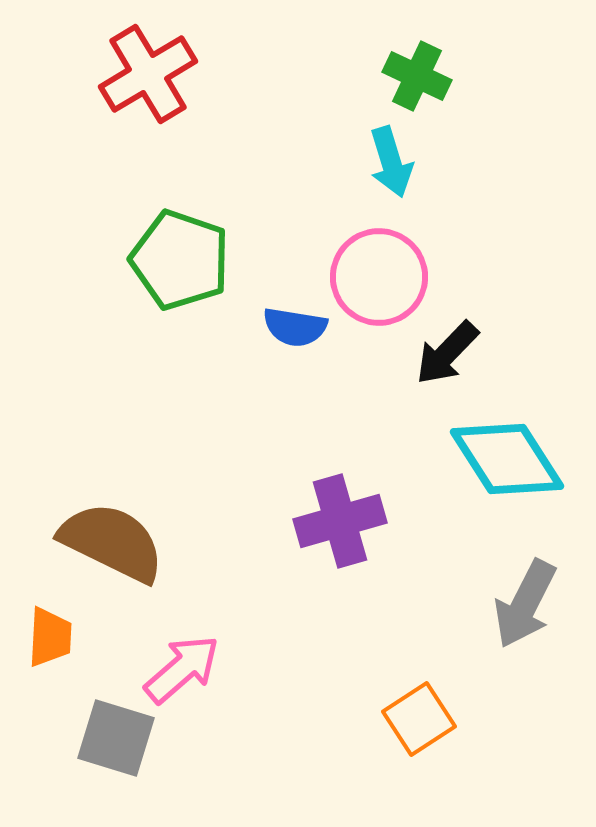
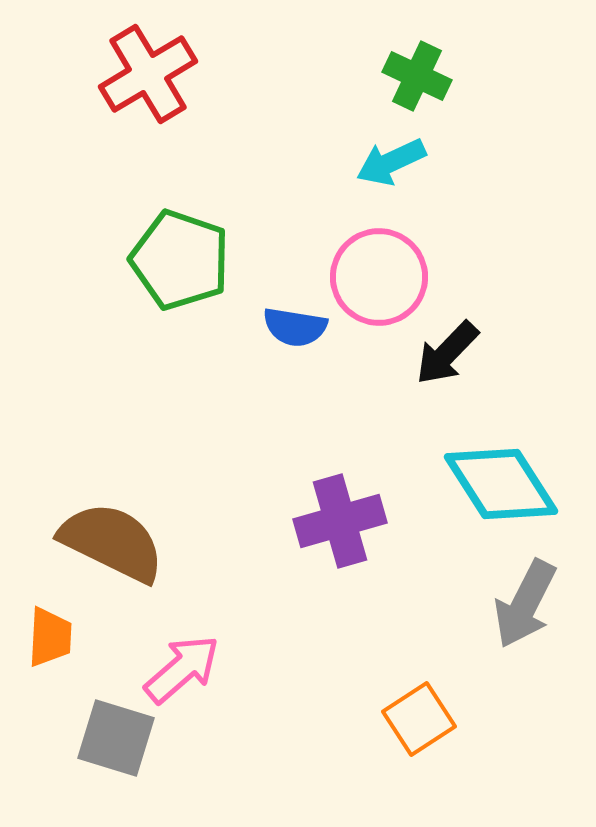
cyan arrow: rotated 82 degrees clockwise
cyan diamond: moved 6 px left, 25 px down
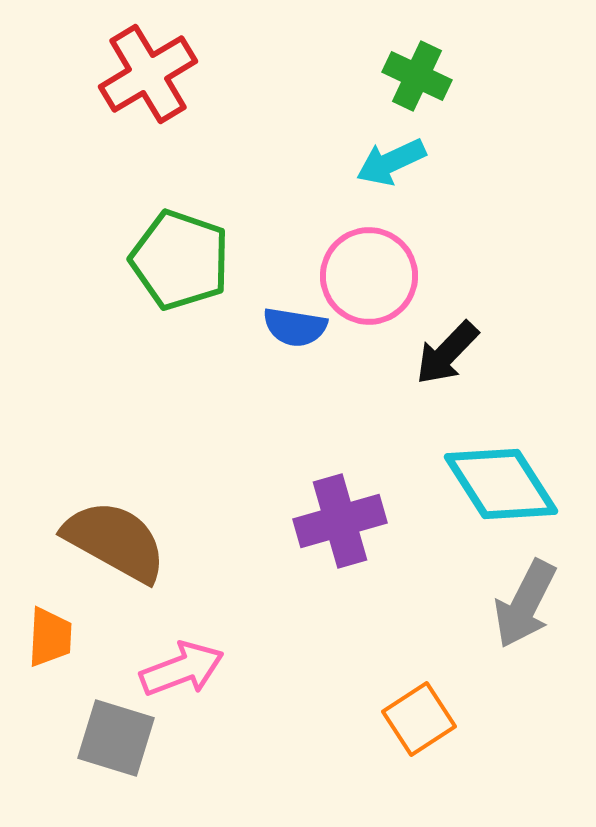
pink circle: moved 10 px left, 1 px up
brown semicircle: moved 3 px right, 1 px up; rotated 3 degrees clockwise
pink arrow: rotated 20 degrees clockwise
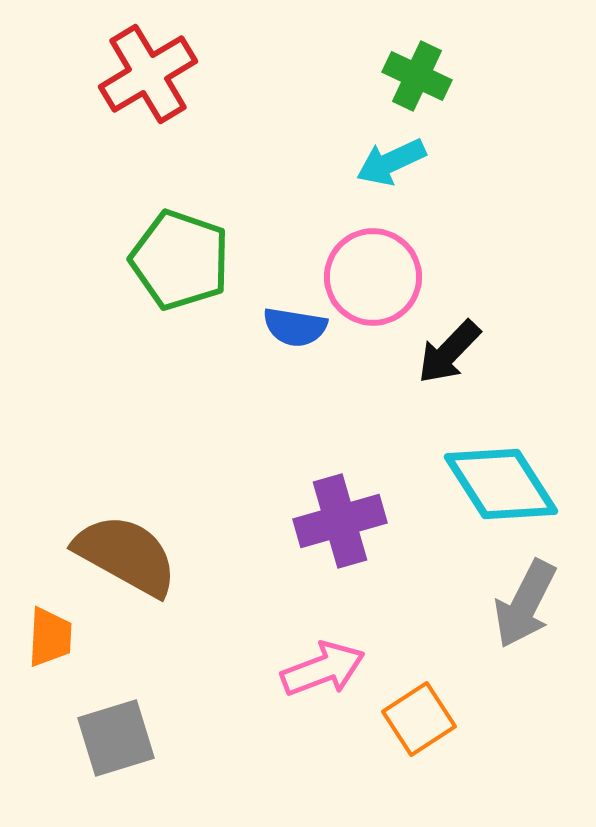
pink circle: moved 4 px right, 1 px down
black arrow: moved 2 px right, 1 px up
brown semicircle: moved 11 px right, 14 px down
pink arrow: moved 141 px right
gray square: rotated 34 degrees counterclockwise
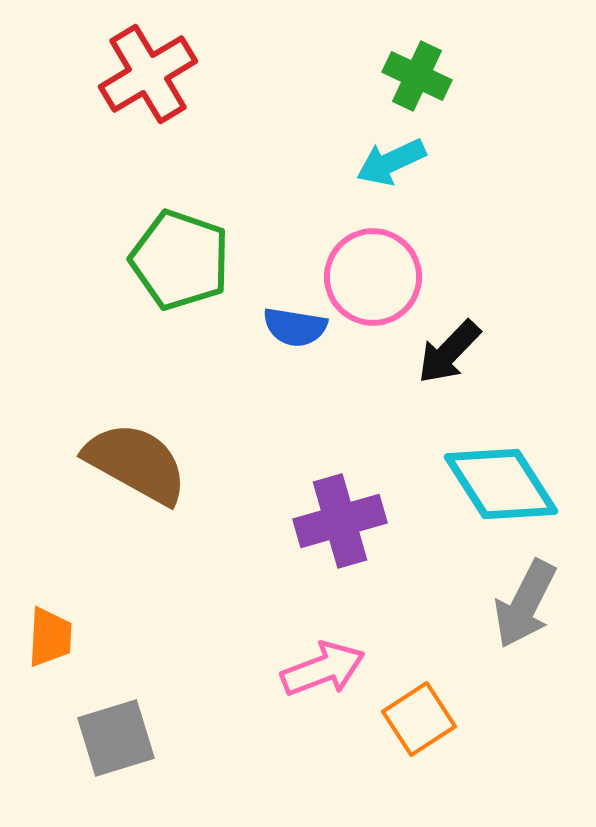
brown semicircle: moved 10 px right, 92 px up
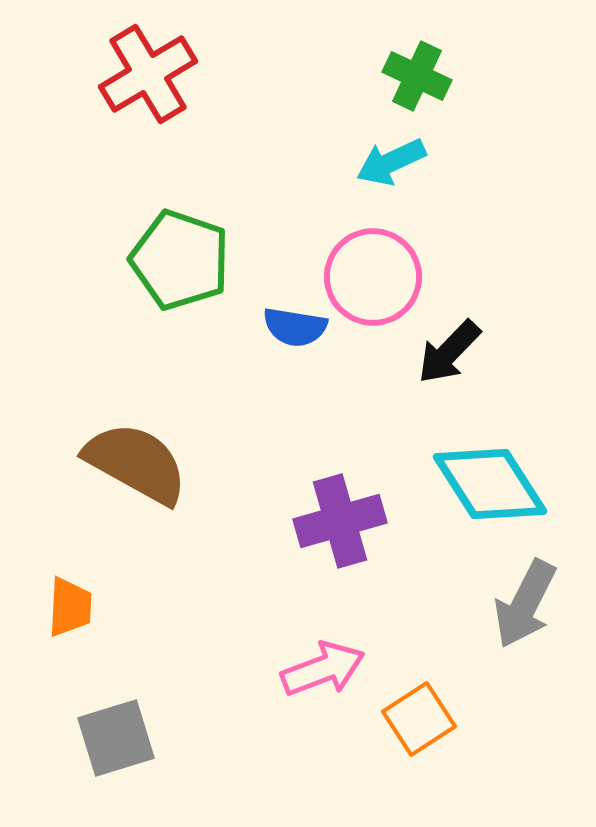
cyan diamond: moved 11 px left
orange trapezoid: moved 20 px right, 30 px up
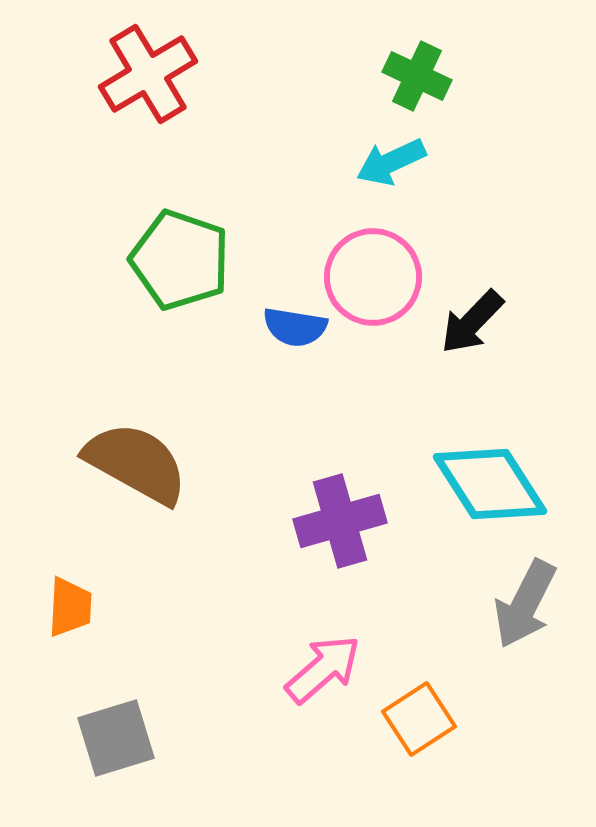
black arrow: moved 23 px right, 30 px up
pink arrow: rotated 20 degrees counterclockwise
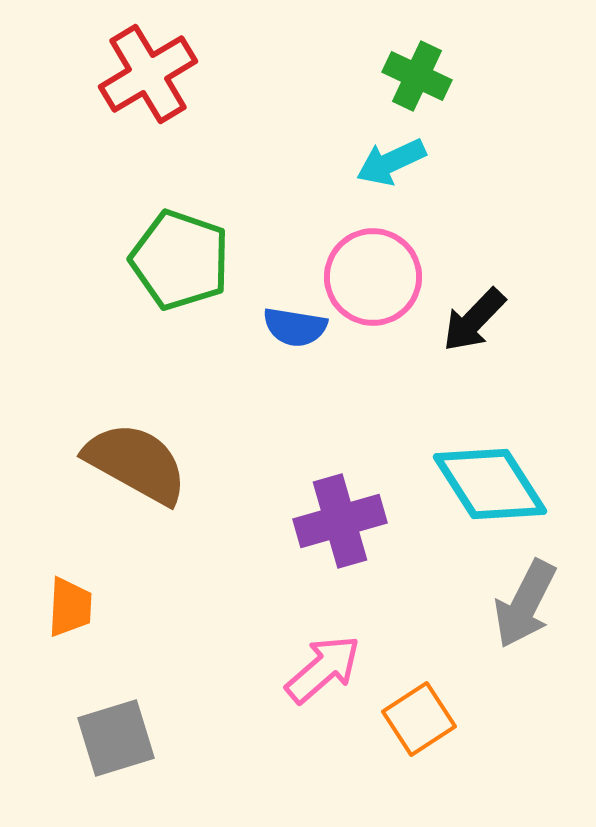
black arrow: moved 2 px right, 2 px up
